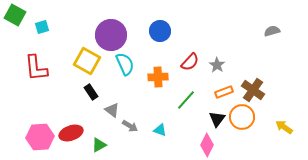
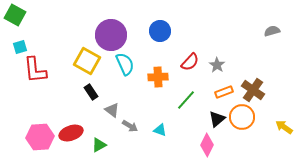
cyan square: moved 22 px left, 20 px down
red L-shape: moved 1 px left, 2 px down
black triangle: rotated 12 degrees clockwise
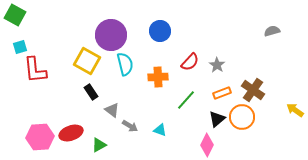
cyan semicircle: rotated 10 degrees clockwise
orange rectangle: moved 2 px left, 1 px down
yellow arrow: moved 11 px right, 17 px up
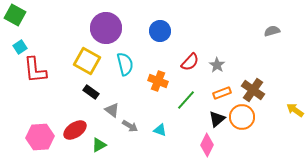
purple circle: moved 5 px left, 7 px up
cyan square: rotated 16 degrees counterclockwise
orange cross: moved 4 px down; rotated 24 degrees clockwise
black rectangle: rotated 21 degrees counterclockwise
red ellipse: moved 4 px right, 3 px up; rotated 15 degrees counterclockwise
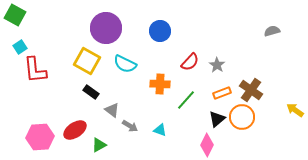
cyan semicircle: rotated 130 degrees clockwise
orange cross: moved 2 px right, 3 px down; rotated 18 degrees counterclockwise
brown cross: moved 2 px left
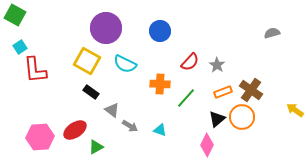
gray semicircle: moved 2 px down
orange rectangle: moved 1 px right, 1 px up
green line: moved 2 px up
green triangle: moved 3 px left, 2 px down
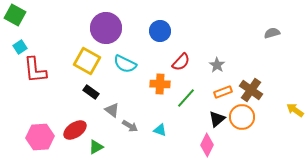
red semicircle: moved 9 px left
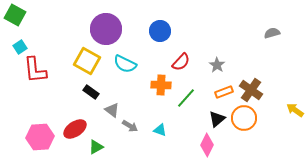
purple circle: moved 1 px down
orange cross: moved 1 px right, 1 px down
orange rectangle: moved 1 px right
orange circle: moved 2 px right, 1 px down
red ellipse: moved 1 px up
